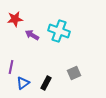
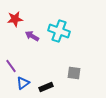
purple arrow: moved 1 px down
purple line: moved 1 px up; rotated 48 degrees counterclockwise
gray square: rotated 32 degrees clockwise
black rectangle: moved 4 px down; rotated 40 degrees clockwise
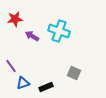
gray square: rotated 16 degrees clockwise
blue triangle: rotated 16 degrees clockwise
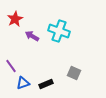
red star: rotated 21 degrees counterclockwise
black rectangle: moved 3 px up
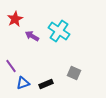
cyan cross: rotated 15 degrees clockwise
